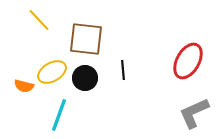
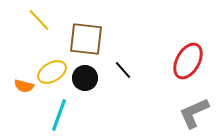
black line: rotated 36 degrees counterclockwise
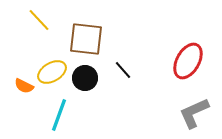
orange semicircle: rotated 12 degrees clockwise
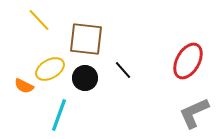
yellow ellipse: moved 2 px left, 3 px up
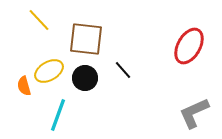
red ellipse: moved 1 px right, 15 px up
yellow ellipse: moved 1 px left, 2 px down
orange semicircle: rotated 48 degrees clockwise
cyan line: moved 1 px left
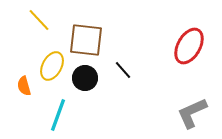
brown square: moved 1 px down
yellow ellipse: moved 3 px right, 5 px up; rotated 32 degrees counterclockwise
gray L-shape: moved 2 px left
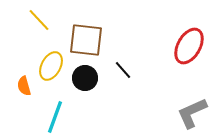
yellow ellipse: moved 1 px left
cyan line: moved 3 px left, 2 px down
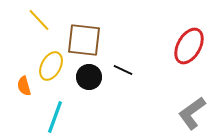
brown square: moved 2 px left
black line: rotated 24 degrees counterclockwise
black circle: moved 4 px right, 1 px up
gray L-shape: rotated 12 degrees counterclockwise
